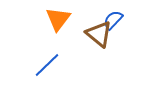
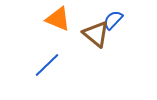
orange triangle: rotated 44 degrees counterclockwise
brown triangle: moved 3 px left
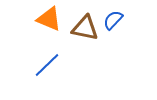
orange triangle: moved 9 px left
brown triangle: moved 11 px left, 6 px up; rotated 28 degrees counterclockwise
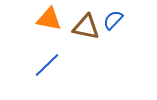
orange triangle: rotated 12 degrees counterclockwise
brown triangle: moved 1 px right, 1 px up
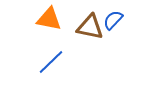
brown triangle: moved 4 px right
blue line: moved 4 px right, 3 px up
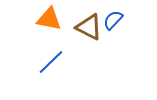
brown triangle: moved 1 px left; rotated 16 degrees clockwise
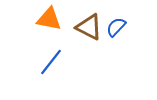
blue semicircle: moved 3 px right, 7 px down
blue line: rotated 8 degrees counterclockwise
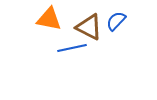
blue semicircle: moved 6 px up
blue line: moved 21 px right, 14 px up; rotated 40 degrees clockwise
